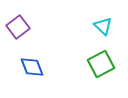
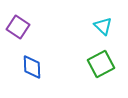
purple square: rotated 20 degrees counterclockwise
blue diamond: rotated 20 degrees clockwise
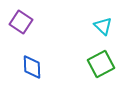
purple square: moved 3 px right, 5 px up
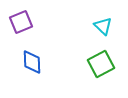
purple square: rotated 35 degrees clockwise
blue diamond: moved 5 px up
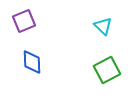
purple square: moved 3 px right, 1 px up
green square: moved 6 px right, 6 px down
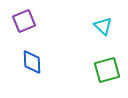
green square: rotated 12 degrees clockwise
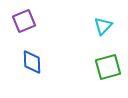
cyan triangle: rotated 30 degrees clockwise
green square: moved 1 px right, 3 px up
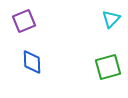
cyan triangle: moved 8 px right, 7 px up
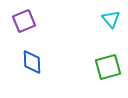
cyan triangle: rotated 24 degrees counterclockwise
